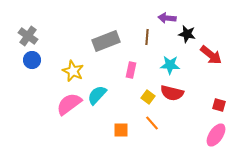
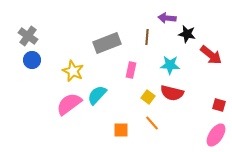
gray rectangle: moved 1 px right, 2 px down
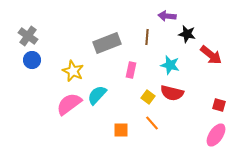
purple arrow: moved 2 px up
cyan star: rotated 12 degrees clockwise
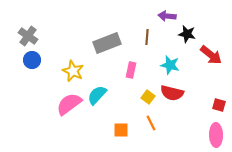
orange line: moved 1 px left; rotated 14 degrees clockwise
pink ellipse: rotated 35 degrees counterclockwise
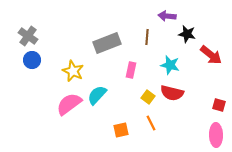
orange square: rotated 14 degrees counterclockwise
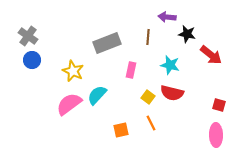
purple arrow: moved 1 px down
brown line: moved 1 px right
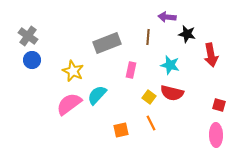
red arrow: rotated 40 degrees clockwise
yellow square: moved 1 px right
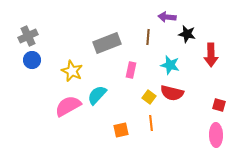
gray cross: rotated 30 degrees clockwise
red arrow: rotated 10 degrees clockwise
yellow star: moved 1 px left
pink semicircle: moved 1 px left, 2 px down; rotated 8 degrees clockwise
orange line: rotated 21 degrees clockwise
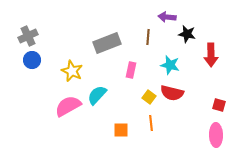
orange square: rotated 14 degrees clockwise
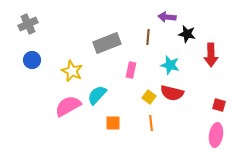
gray cross: moved 12 px up
orange square: moved 8 px left, 7 px up
pink ellipse: rotated 10 degrees clockwise
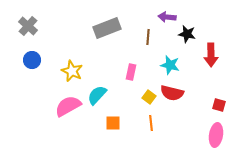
gray cross: moved 2 px down; rotated 24 degrees counterclockwise
gray rectangle: moved 15 px up
pink rectangle: moved 2 px down
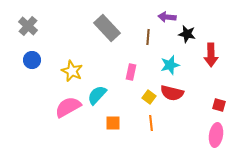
gray rectangle: rotated 68 degrees clockwise
cyan star: rotated 30 degrees counterclockwise
pink semicircle: moved 1 px down
